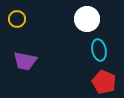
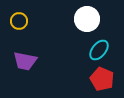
yellow circle: moved 2 px right, 2 px down
cyan ellipse: rotated 50 degrees clockwise
red pentagon: moved 2 px left, 3 px up
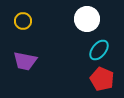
yellow circle: moved 4 px right
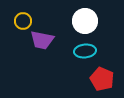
white circle: moved 2 px left, 2 px down
cyan ellipse: moved 14 px left, 1 px down; rotated 45 degrees clockwise
purple trapezoid: moved 17 px right, 21 px up
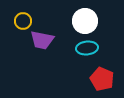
cyan ellipse: moved 2 px right, 3 px up
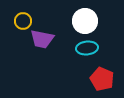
purple trapezoid: moved 1 px up
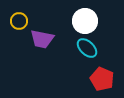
yellow circle: moved 4 px left
cyan ellipse: rotated 50 degrees clockwise
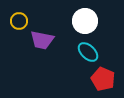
purple trapezoid: moved 1 px down
cyan ellipse: moved 1 px right, 4 px down
red pentagon: moved 1 px right
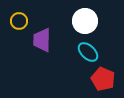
purple trapezoid: rotated 80 degrees clockwise
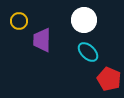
white circle: moved 1 px left, 1 px up
red pentagon: moved 6 px right
